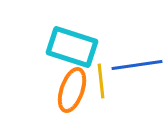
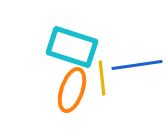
yellow line: moved 1 px right, 3 px up
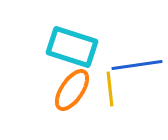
yellow line: moved 8 px right, 11 px down
orange ellipse: rotated 15 degrees clockwise
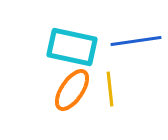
cyan rectangle: rotated 6 degrees counterclockwise
blue line: moved 1 px left, 24 px up
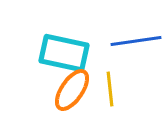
cyan rectangle: moved 8 px left, 6 px down
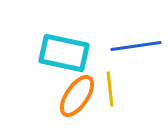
blue line: moved 5 px down
orange ellipse: moved 5 px right, 6 px down
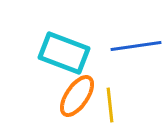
cyan rectangle: rotated 9 degrees clockwise
yellow line: moved 16 px down
